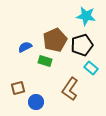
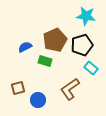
brown L-shape: rotated 20 degrees clockwise
blue circle: moved 2 px right, 2 px up
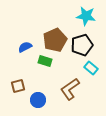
brown square: moved 2 px up
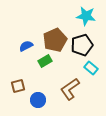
blue semicircle: moved 1 px right, 1 px up
green rectangle: rotated 48 degrees counterclockwise
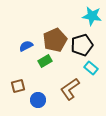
cyan star: moved 6 px right
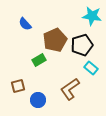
blue semicircle: moved 1 px left, 22 px up; rotated 104 degrees counterclockwise
green rectangle: moved 6 px left, 1 px up
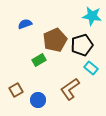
blue semicircle: rotated 112 degrees clockwise
brown square: moved 2 px left, 4 px down; rotated 16 degrees counterclockwise
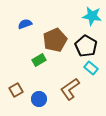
black pentagon: moved 4 px right, 1 px down; rotated 25 degrees counterclockwise
blue circle: moved 1 px right, 1 px up
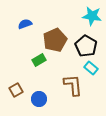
brown L-shape: moved 3 px right, 4 px up; rotated 120 degrees clockwise
